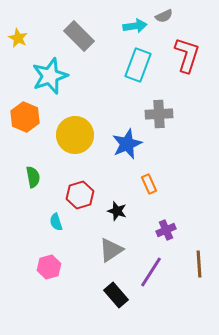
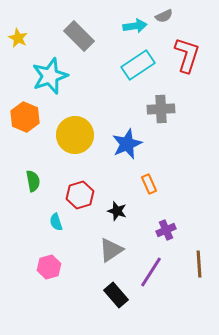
cyan rectangle: rotated 36 degrees clockwise
gray cross: moved 2 px right, 5 px up
green semicircle: moved 4 px down
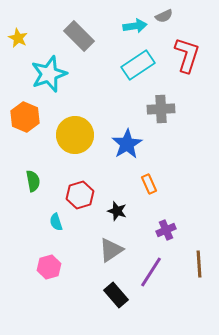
cyan star: moved 1 px left, 2 px up
blue star: rotated 8 degrees counterclockwise
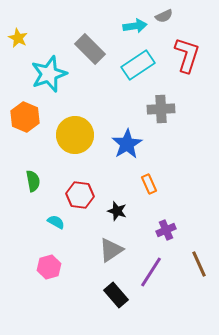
gray rectangle: moved 11 px right, 13 px down
red hexagon: rotated 24 degrees clockwise
cyan semicircle: rotated 138 degrees clockwise
brown line: rotated 20 degrees counterclockwise
